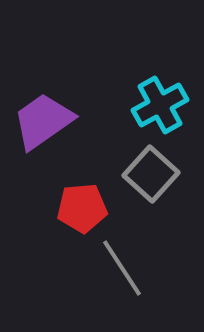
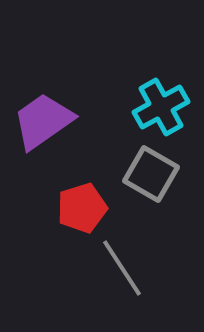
cyan cross: moved 1 px right, 2 px down
gray square: rotated 12 degrees counterclockwise
red pentagon: rotated 12 degrees counterclockwise
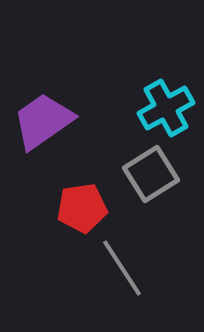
cyan cross: moved 5 px right, 1 px down
gray square: rotated 28 degrees clockwise
red pentagon: rotated 9 degrees clockwise
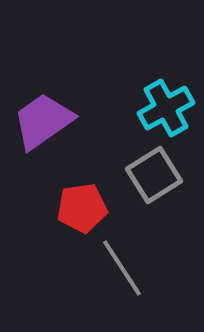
gray square: moved 3 px right, 1 px down
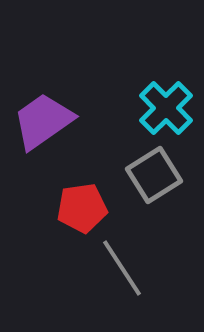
cyan cross: rotated 16 degrees counterclockwise
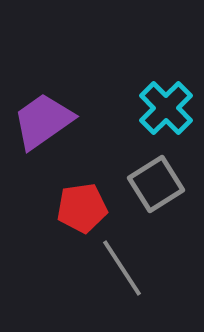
gray square: moved 2 px right, 9 px down
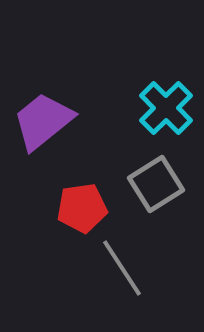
purple trapezoid: rotated 4 degrees counterclockwise
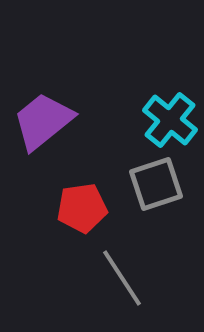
cyan cross: moved 4 px right, 12 px down; rotated 6 degrees counterclockwise
gray square: rotated 14 degrees clockwise
gray line: moved 10 px down
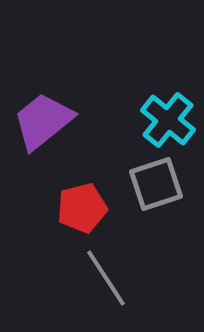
cyan cross: moved 2 px left
red pentagon: rotated 6 degrees counterclockwise
gray line: moved 16 px left
